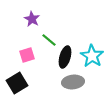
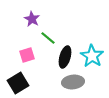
green line: moved 1 px left, 2 px up
black square: moved 1 px right
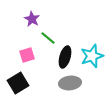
cyan star: rotated 20 degrees clockwise
gray ellipse: moved 3 px left, 1 px down
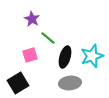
pink square: moved 3 px right
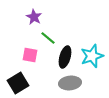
purple star: moved 2 px right, 2 px up
pink square: rotated 28 degrees clockwise
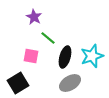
pink square: moved 1 px right, 1 px down
gray ellipse: rotated 25 degrees counterclockwise
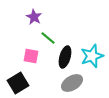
gray ellipse: moved 2 px right
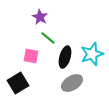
purple star: moved 6 px right
cyan star: moved 2 px up
